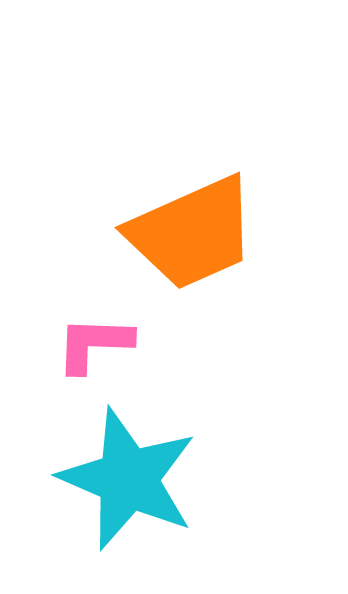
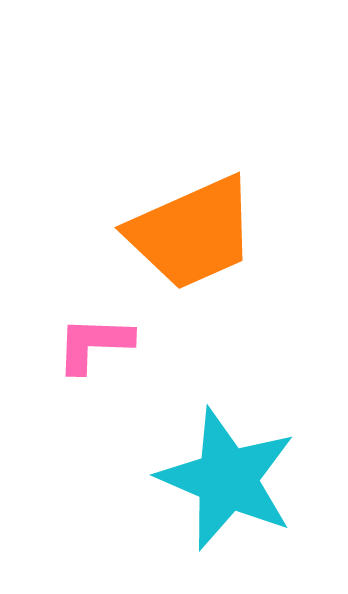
cyan star: moved 99 px right
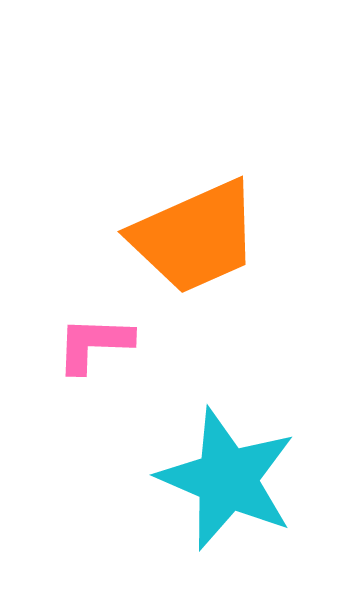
orange trapezoid: moved 3 px right, 4 px down
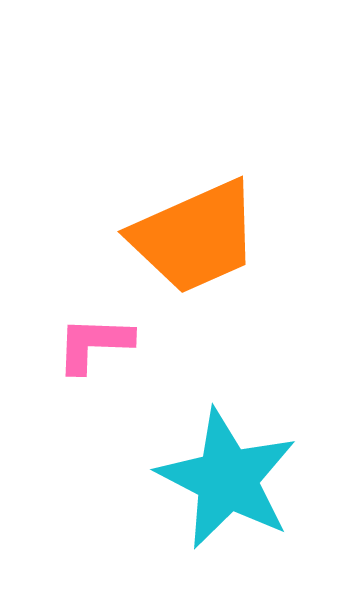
cyan star: rotated 4 degrees clockwise
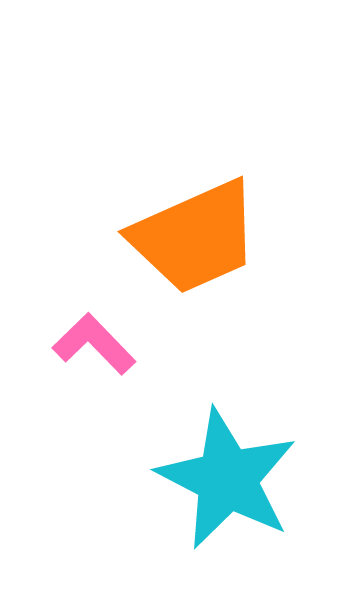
pink L-shape: rotated 44 degrees clockwise
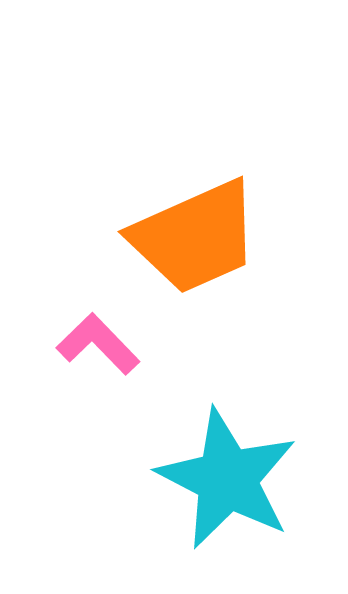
pink L-shape: moved 4 px right
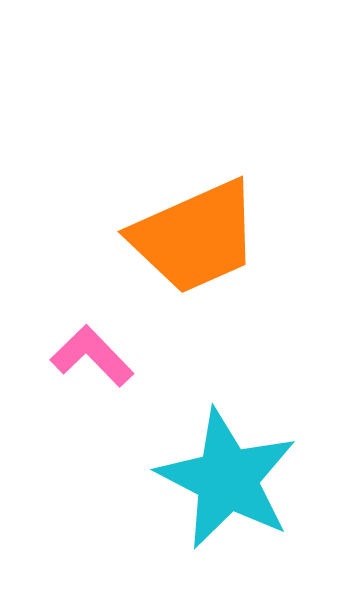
pink L-shape: moved 6 px left, 12 px down
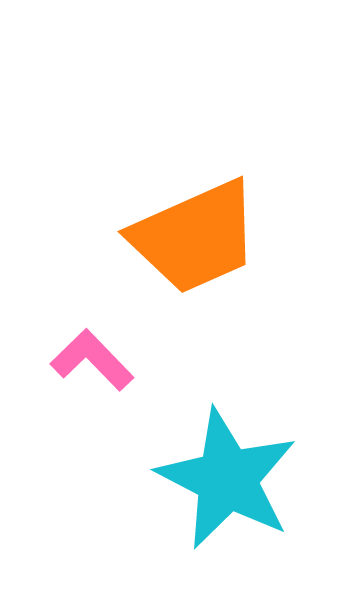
pink L-shape: moved 4 px down
